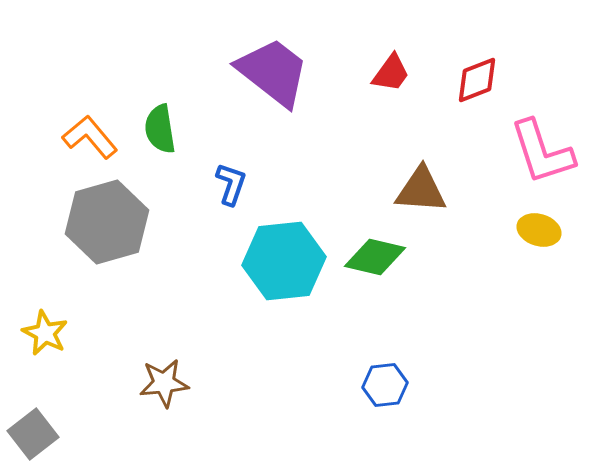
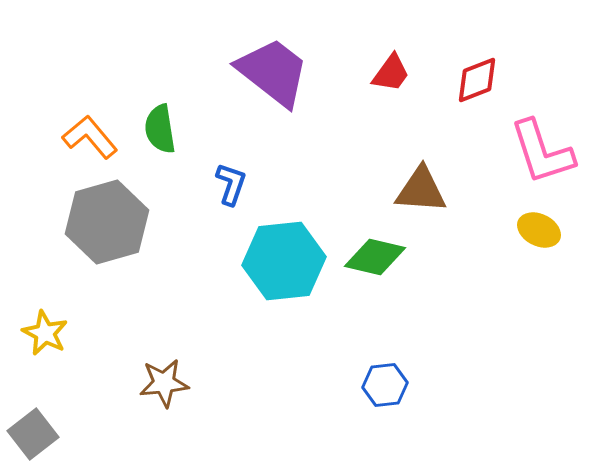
yellow ellipse: rotated 9 degrees clockwise
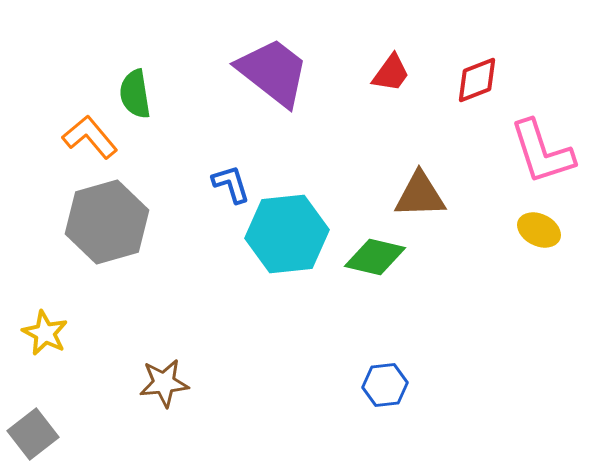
green semicircle: moved 25 px left, 35 px up
blue L-shape: rotated 36 degrees counterclockwise
brown triangle: moved 1 px left, 5 px down; rotated 6 degrees counterclockwise
cyan hexagon: moved 3 px right, 27 px up
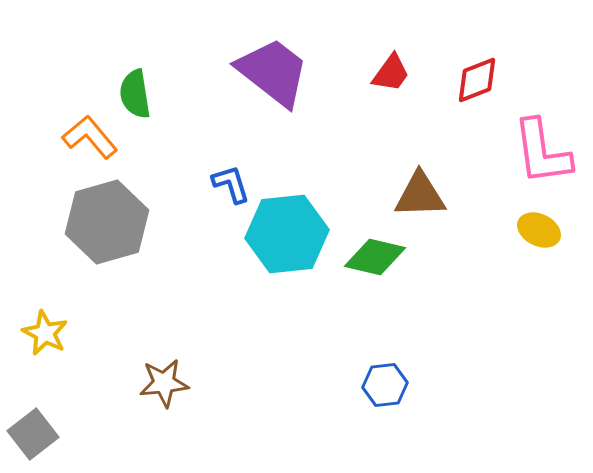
pink L-shape: rotated 10 degrees clockwise
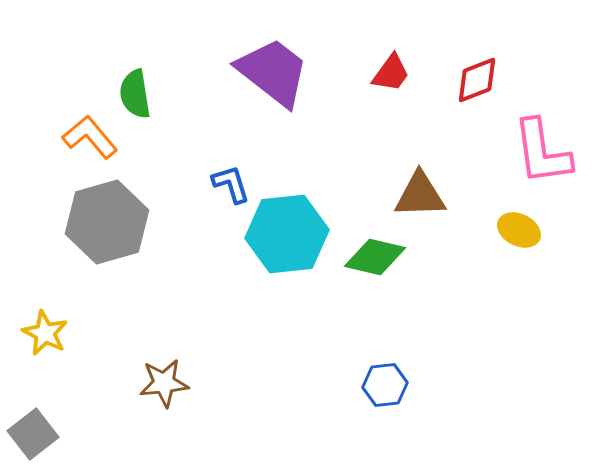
yellow ellipse: moved 20 px left
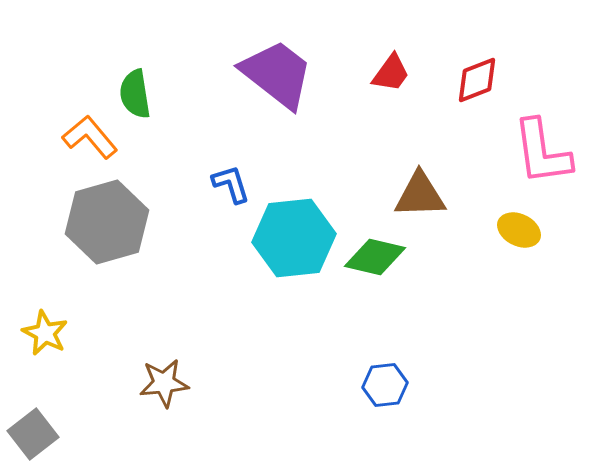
purple trapezoid: moved 4 px right, 2 px down
cyan hexagon: moved 7 px right, 4 px down
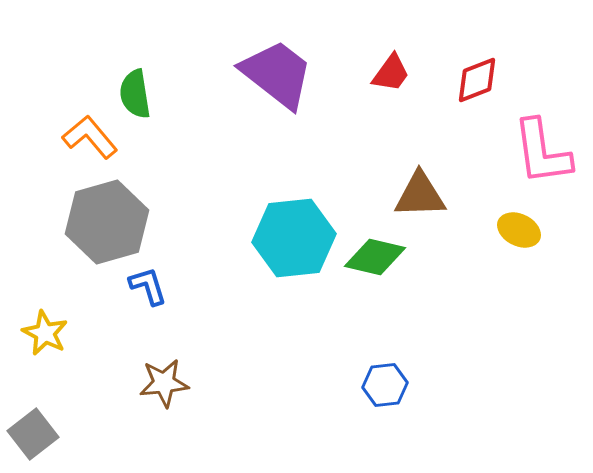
blue L-shape: moved 83 px left, 102 px down
